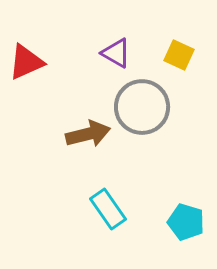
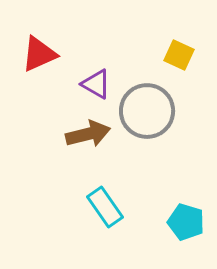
purple triangle: moved 20 px left, 31 px down
red triangle: moved 13 px right, 8 px up
gray circle: moved 5 px right, 4 px down
cyan rectangle: moved 3 px left, 2 px up
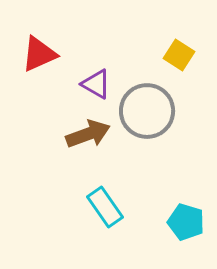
yellow square: rotated 8 degrees clockwise
brown arrow: rotated 6 degrees counterclockwise
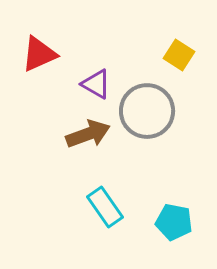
cyan pentagon: moved 12 px left; rotated 6 degrees counterclockwise
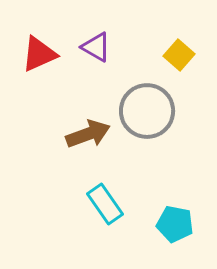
yellow square: rotated 8 degrees clockwise
purple triangle: moved 37 px up
cyan rectangle: moved 3 px up
cyan pentagon: moved 1 px right, 2 px down
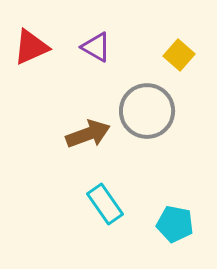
red triangle: moved 8 px left, 7 px up
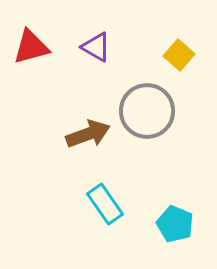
red triangle: rotated 9 degrees clockwise
cyan pentagon: rotated 12 degrees clockwise
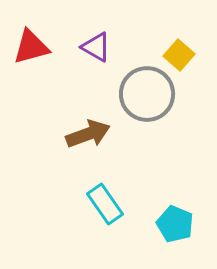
gray circle: moved 17 px up
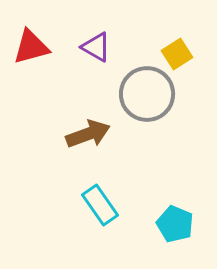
yellow square: moved 2 px left, 1 px up; rotated 16 degrees clockwise
cyan rectangle: moved 5 px left, 1 px down
